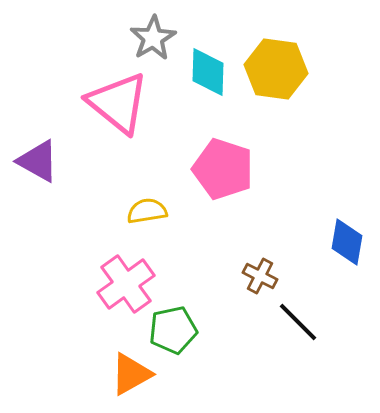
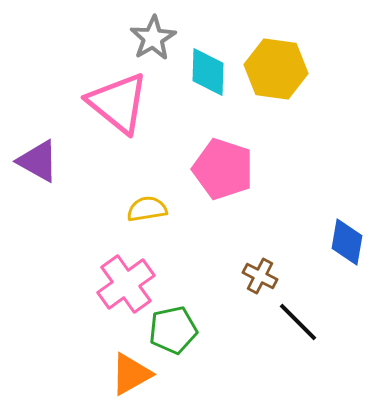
yellow semicircle: moved 2 px up
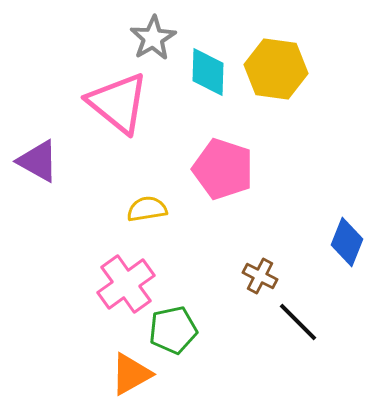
blue diamond: rotated 12 degrees clockwise
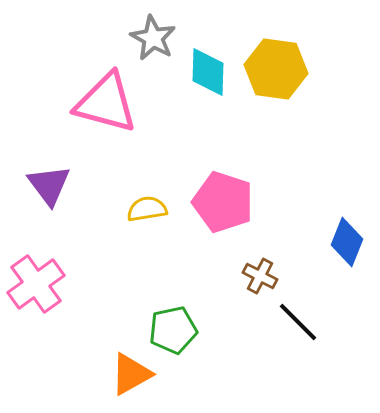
gray star: rotated 12 degrees counterclockwise
pink triangle: moved 12 px left; rotated 24 degrees counterclockwise
purple triangle: moved 11 px right, 24 px down; rotated 24 degrees clockwise
pink pentagon: moved 33 px down
pink cross: moved 90 px left
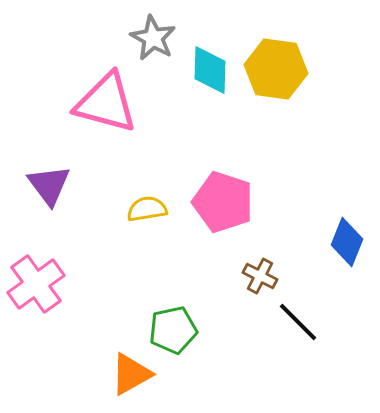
cyan diamond: moved 2 px right, 2 px up
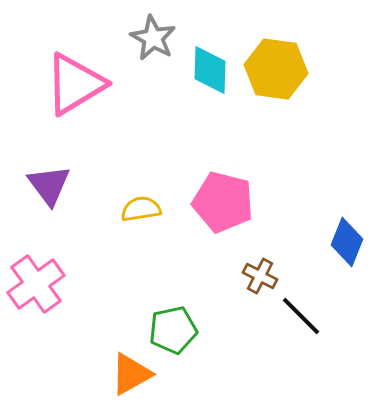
pink triangle: moved 31 px left, 19 px up; rotated 46 degrees counterclockwise
pink pentagon: rotated 4 degrees counterclockwise
yellow semicircle: moved 6 px left
black line: moved 3 px right, 6 px up
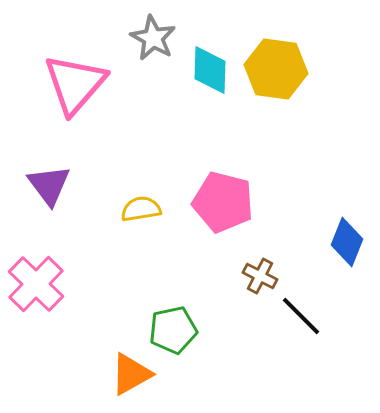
pink triangle: rotated 18 degrees counterclockwise
pink cross: rotated 10 degrees counterclockwise
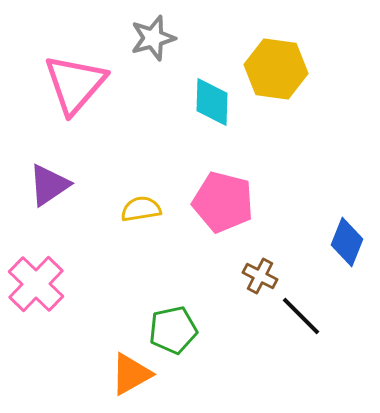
gray star: rotated 27 degrees clockwise
cyan diamond: moved 2 px right, 32 px down
purple triangle: rotated 33 degrees clockwise
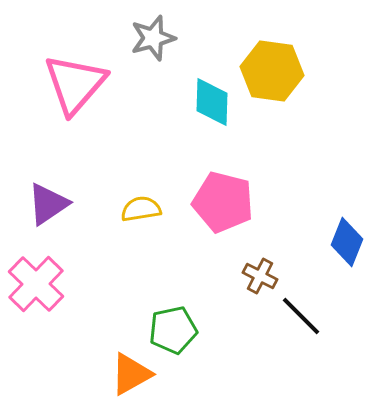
yellow hexagon: moved 4 px left, 2 px down
purple triangle: moved 1 px left, 19 px down
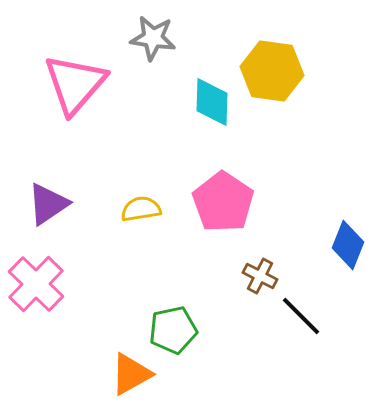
gray star: rotated 24 degrees clockwise
pink pentagon: rotated 20 degrees clockwise
blue diamond: moved 1 px right, 3 px down
